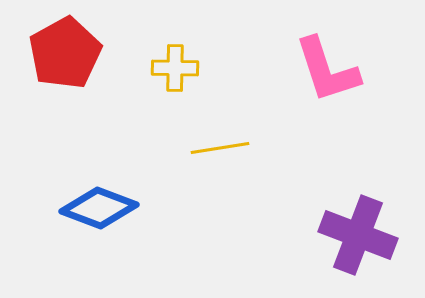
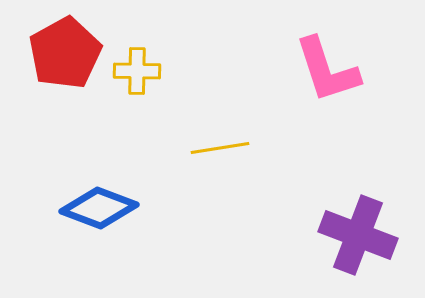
yellow cross: moved 38 px left, 3 px down
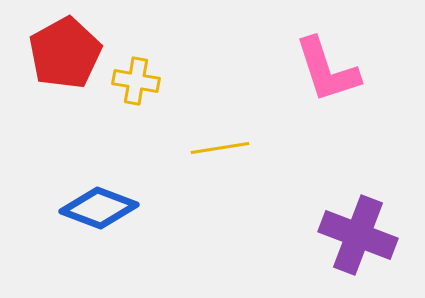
yellow cross: moved 1 px left, 10 px down; rotated 9 degrees clockwise
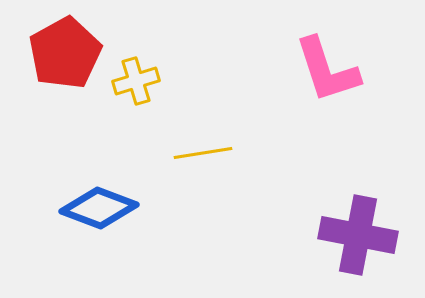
yellow cross: rotated 27 degrees counterclockwise
yellow line: moved 17 px left, 5 px down
purple cross: rotated 10 degrees counterclockwise
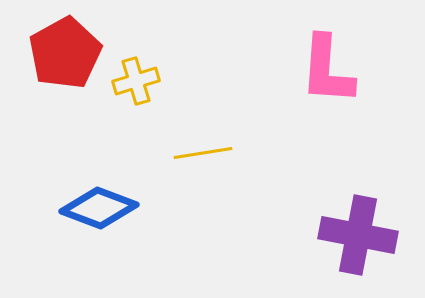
pink L-shape: rotated 22 degrees clockwise
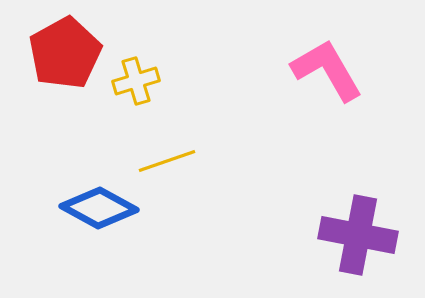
pink L-shape: rotated 146 degrees clockwise
yellow line: moved 36 px left, 8 px down; rotated 10 degrees counterclockwise
blue diamond: rotated 8 degrees clockwise
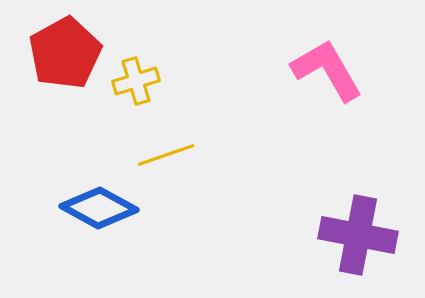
yellow line: moved 1 px left, 6 px up
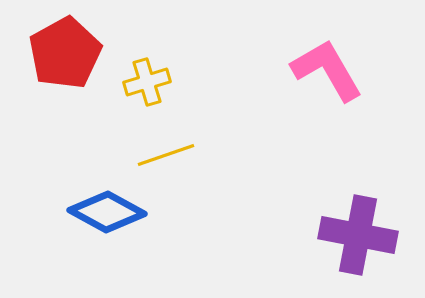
yellow cross: moved 11 px right, 1 px down
blue diamond: moved 8 px right, 4 px down
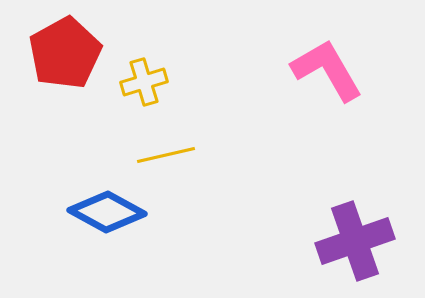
yellow cross: moved 3 px left
yellow line: rotated 6 degrees clockwise
purple cross: moved 3 px left, 6 px down; rotated 30 degrees counterclockwise
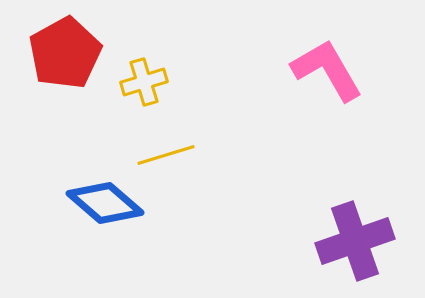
yellow line: rotated 4 degrees counterclockwise
blue diamond: moved 2 px left, 9 px up; rotated 12 degrees clockwise
